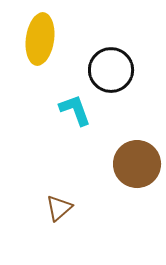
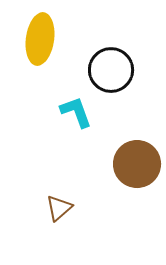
cyan L-shape: moved 1 px right, 2 px down
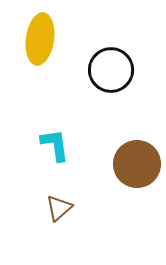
cyan L-shape: moved 21 px left, 33 px down; rotated 12 degrees clockwise
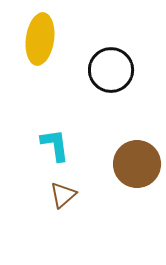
brown triangle: moved 4 px right, 13 px up
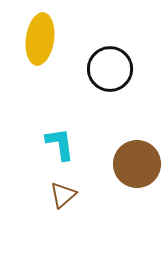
black circle: moved 1 px left, 1 px up
cyan L-shape: moved 5 px right, 1 px up
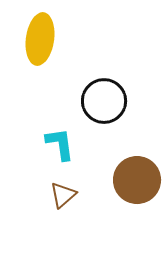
black circle: moved 6 px left, 32 px down
brown circle: moved 16 px down
